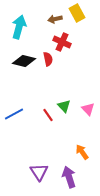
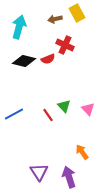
red cross: moved 3 px right, 3 px down
red semicircle: rotated 80 degrees clockwise
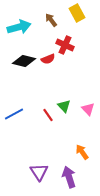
brown arrow: moved 4 px left, 1 px down; rotated 64 degrees clockwise
cyan arrow: rotated 60 degrees clockwise
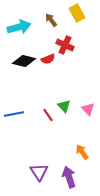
blue line: rotated 18 degrees clockwise
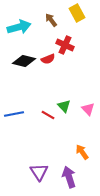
red line: rotated 24 degrees counterclockwise
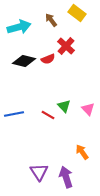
yellow rectangle: rotated 24 degrees counterclockwise
red cross: moved 1 px right, 1 px down; rotated 18 degrees clockwise
purple arrow: moved 3 px left
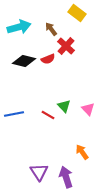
brown arrow: moved 9 px down
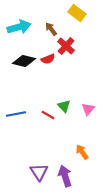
pink triangle: rotated 24 degrees clockwise
blue line: moved 2 px right
purple arrow: moved 1 px left, 1 px up
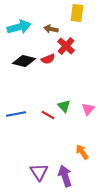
yellow rectangle: rotated 60 degrees clockwise
brown arrow: rotated 40 degrees counterclockwise
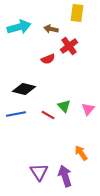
red cross: moved 3 px right; rotated 12 degrees clockwise
black diamond: moved 28 px down
orange arrow: moved 1 px left, 1 px down
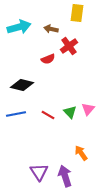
black diamond: moved 2 px left, 4 px up
green triangle: moved 6 px right, 6 px down
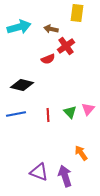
red cross: moved 3 px left
red line: rotated 56 degrees clockwise
purple triangle: rotated 36 degrees counterclockwise
